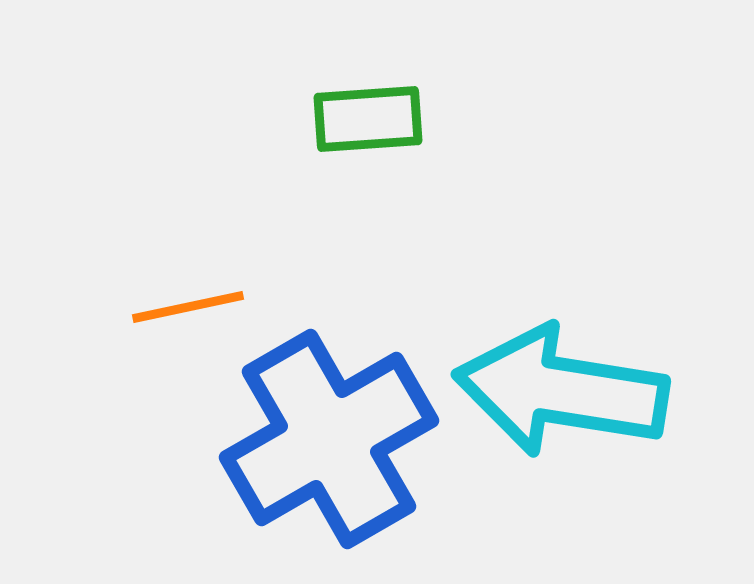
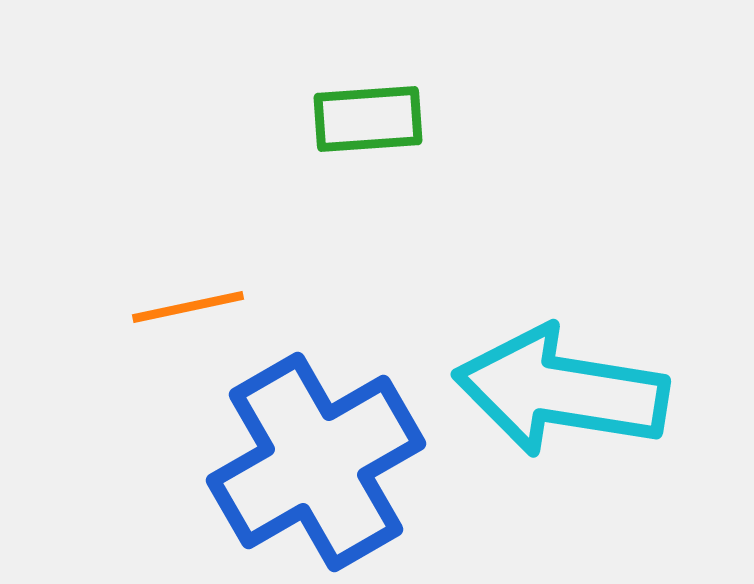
blue cross: moved 13 px left, 23 px down
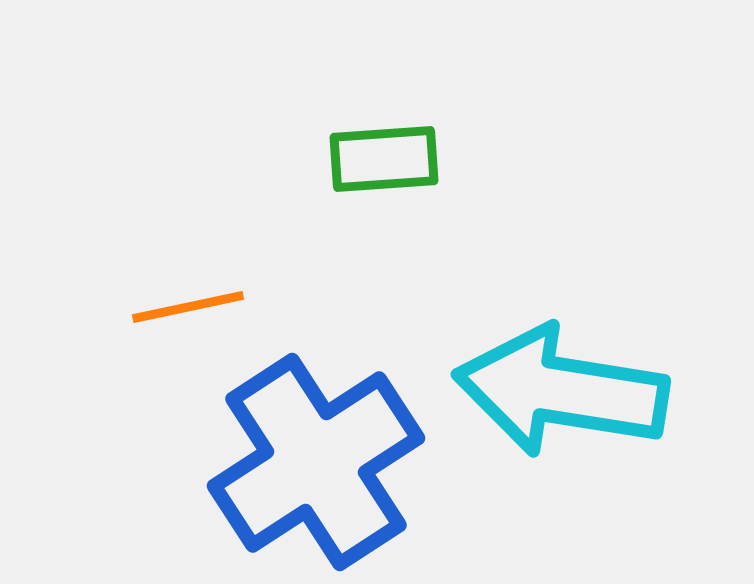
green rectangle: moved 16 px right, 40 px down
blue cross: rotated 3 degrees counterclockwise
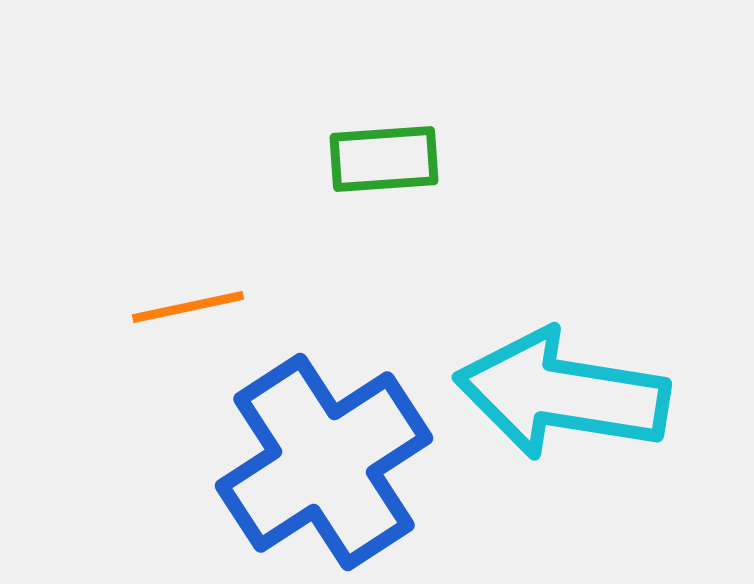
cyan arrow: moved 1 px right, 3 px down
blue cross: moved 8 px right
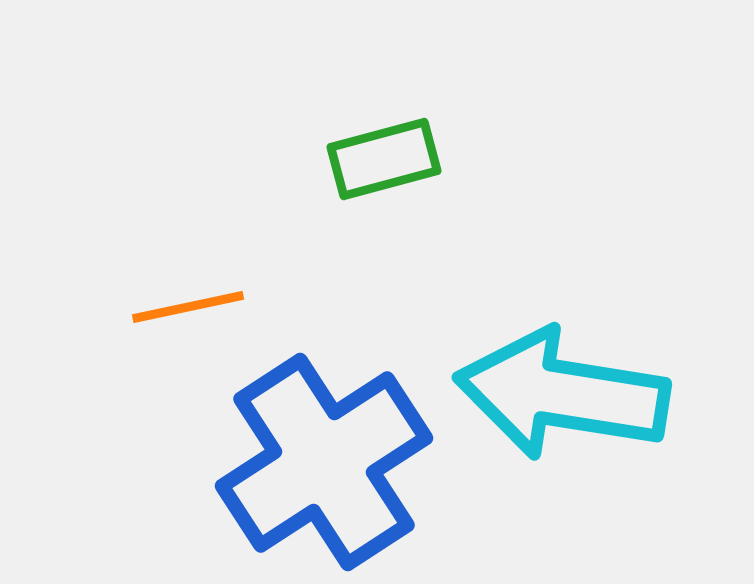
green rectangle: rotated 11 degrees counterclockwise
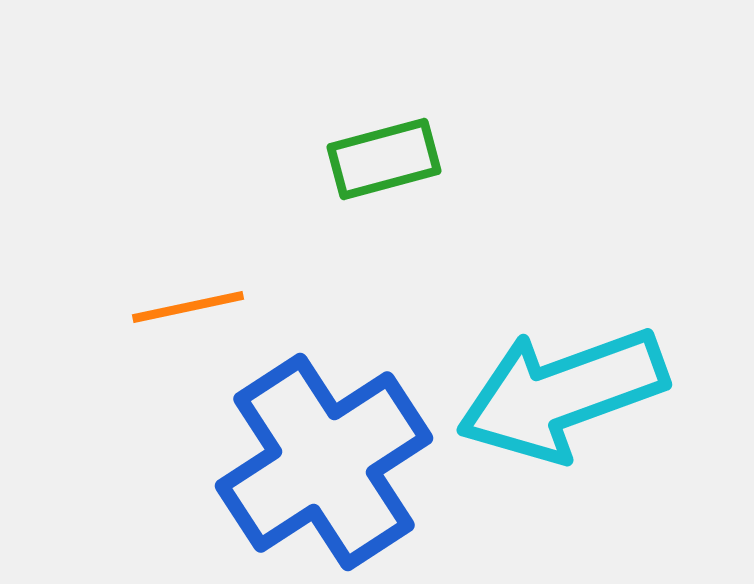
cyan arrow: rotated 29 degrees counterclockwise
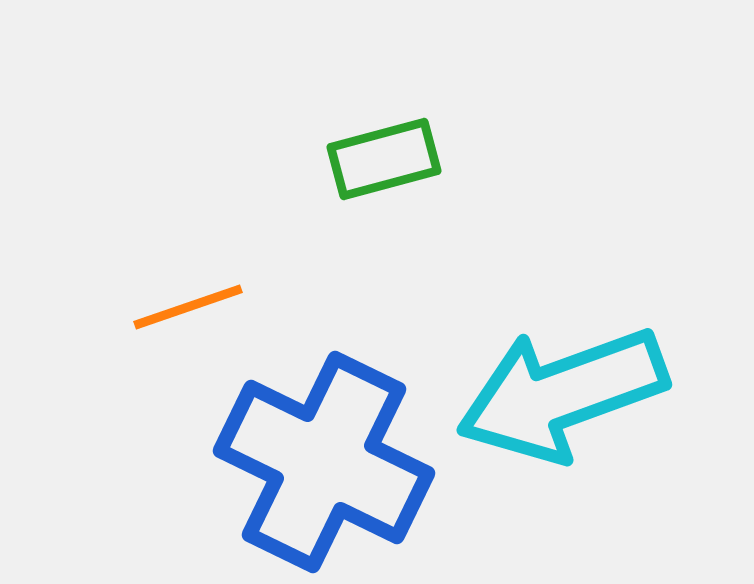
orange line: rotated 7 degrees counterclockwise
blue cross: rotated 31 degrees counterclockwise
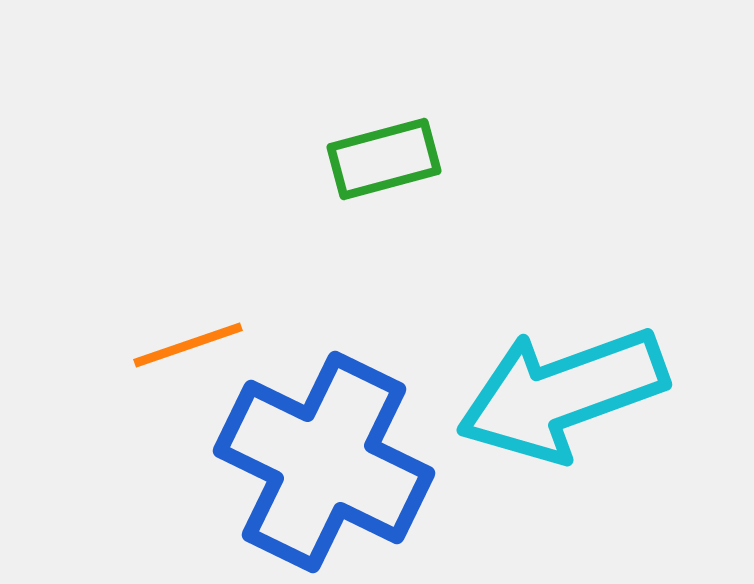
orange line: moved 38 px down
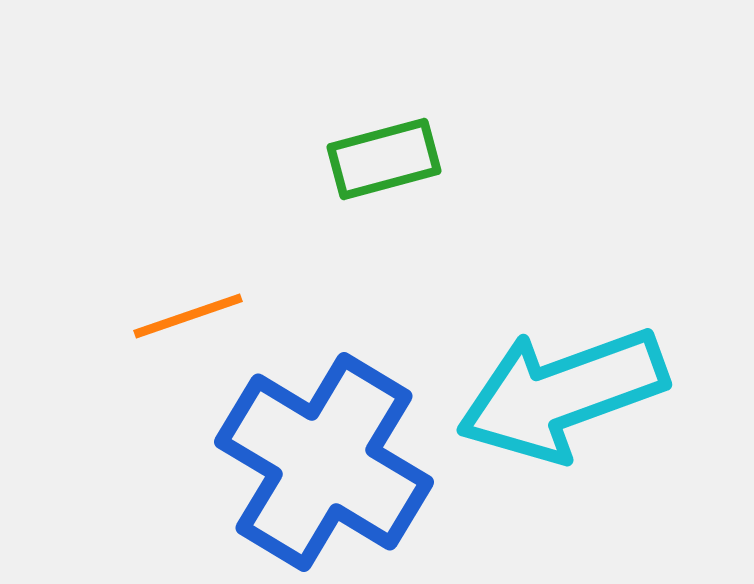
orange line: moved 29 px up
blue cross: rotated 5 degrees clockwise
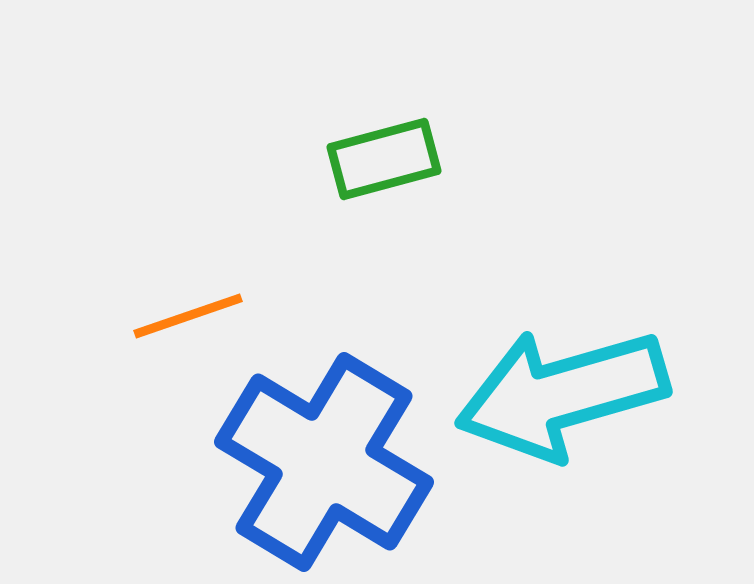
cyan arrow: rotated 4 degrees clockwise
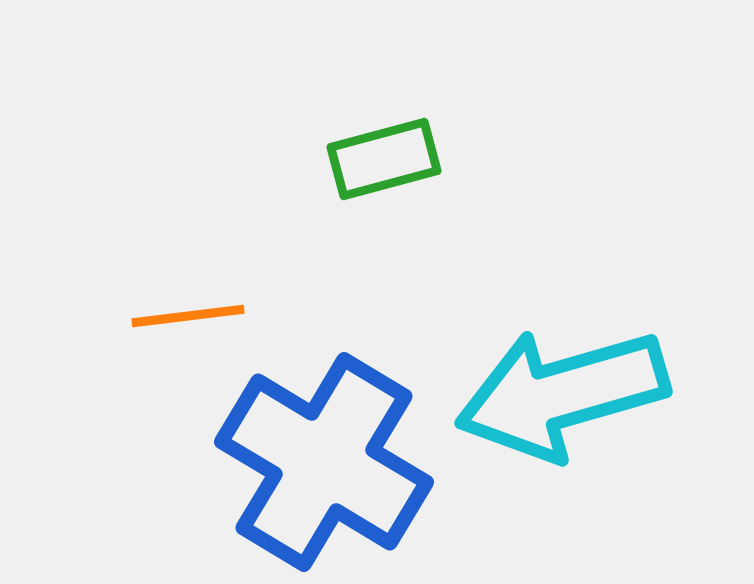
orange line: rotated 12 degrees clockwise
